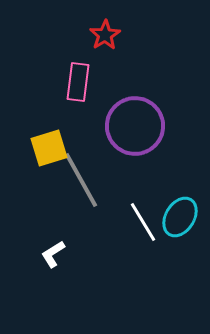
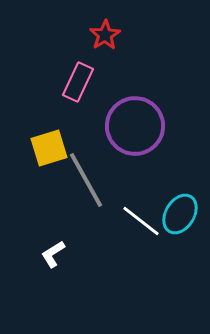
pink rectangle: rotated 18 degrees clockwise
gray line: moved 5 px right
cyan ellipse: moved 3 px up
white line: moved 2 px left, 1 px up; rotated 21 degrees counterclockwise
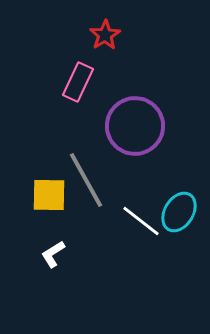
yellow square: moved 47 px down; rotated 18 degrees clockwise
cyan ellipse: moved 1 px left, 2 px up
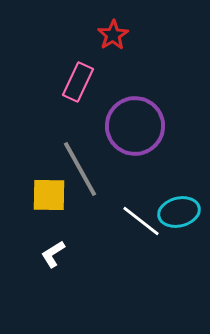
red star: moved 8 px right
gray line: moved 6 px left, 11 px up
cyan ellipse: rotated 45 degrees clockwise
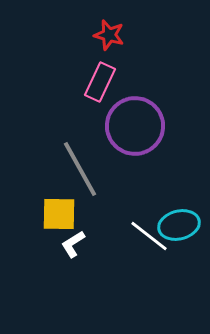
red star: moved 4 px left; rotated 24 degrees counterclockwise
pink rectangle: moved 22 px right
yellow square: moved 10 px right, 19 px down
cyan ellipse: moved 13 px down
white line: moved 8 px right, 15 px down
white L-shape: moved 20 px right, 10 px up
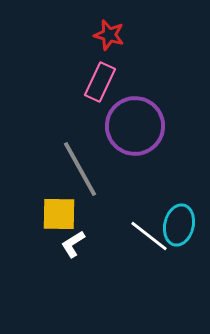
cyan ellipse: rotated 63 degrees counterclockwise
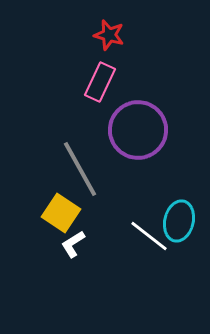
purple circle: moved 3 px right, 4 px down
yellow square: moved 2 px right, 1 px up; rotated 33 degrees clockwise
cyan ellipse: moved 4 px up
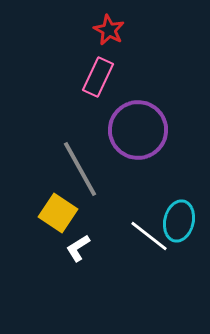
red star: moved 5 px up; rotated 12 degrees clockwise
pink rectangle: moved 2 px left, 5 px up
yellow square: moved 3 px left
white L-shape: moved 5 px right, 4 px down
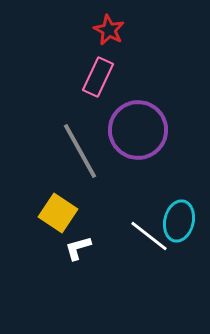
gray line: moved 18 px up
white L-shape: rotated 16 degrees clockwise
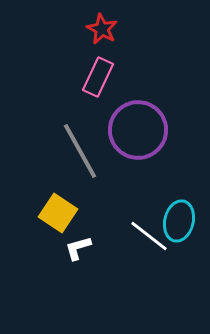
red star: moved 7 px left, 1 px up
